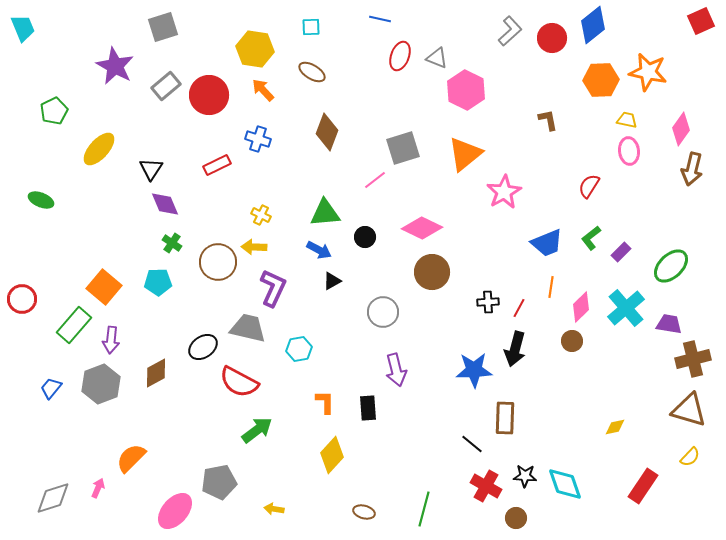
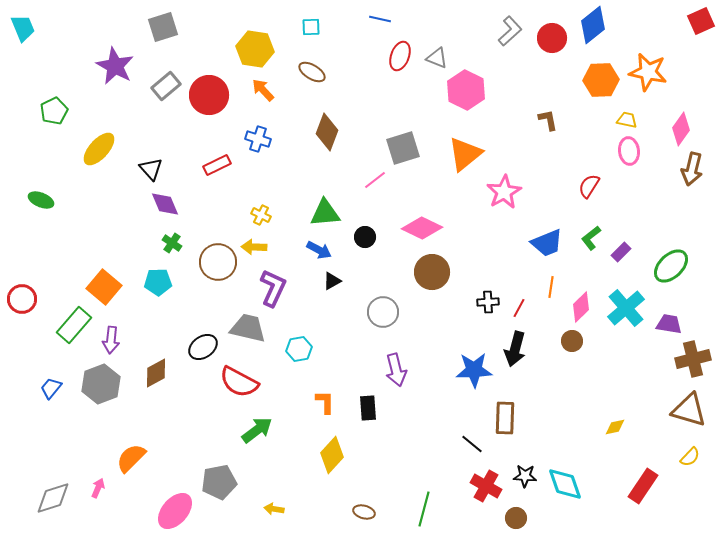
black triangle at (151, 169): rotated 15 degrees counterclockwise
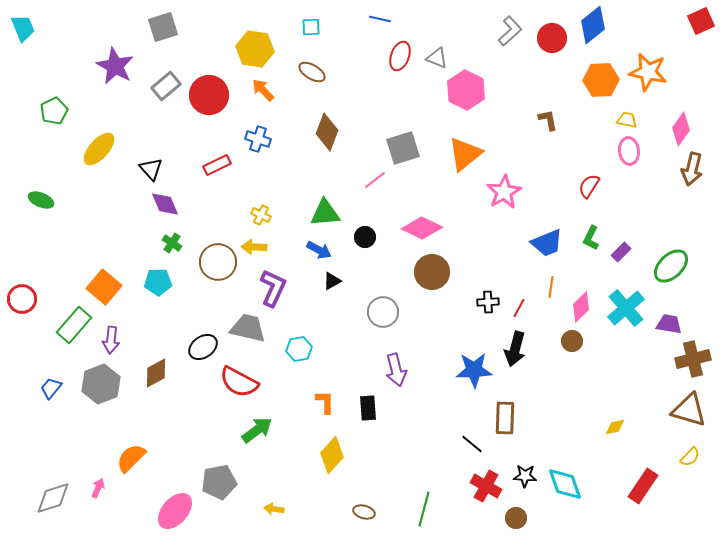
green L-shape at (591, 238): rotated 25 degrees counterclockwise
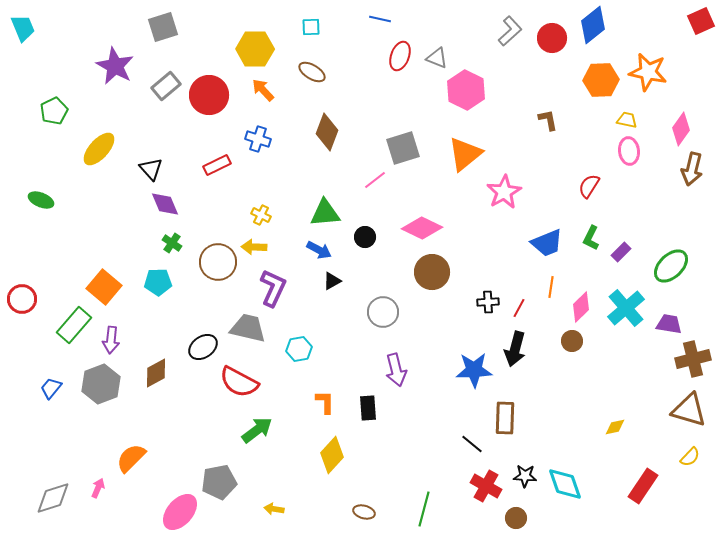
yellow hexagon at (255, 49): rotated 9 degrees counterclockwise
pink ellipse at (175, 511): moved 5 px right, 1 px down
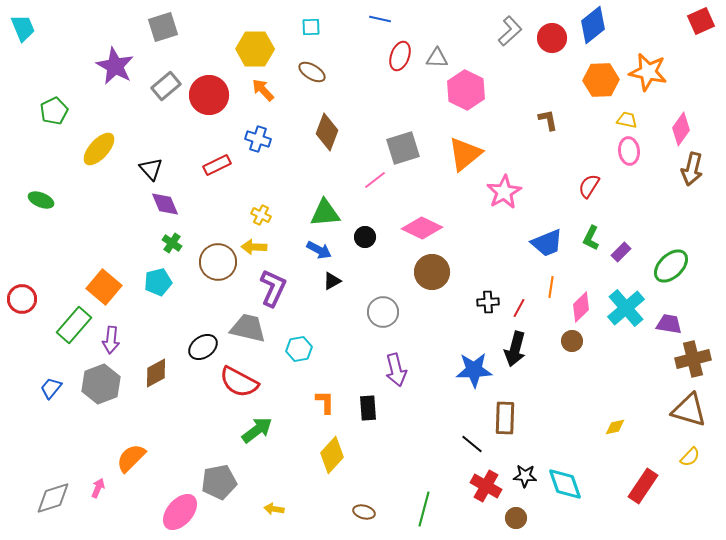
gray triangle at (437, 58): rotated 20 degrees counterclockwise
cyan pentagon at (158, 282): rotated 12 degrees counterclockwise
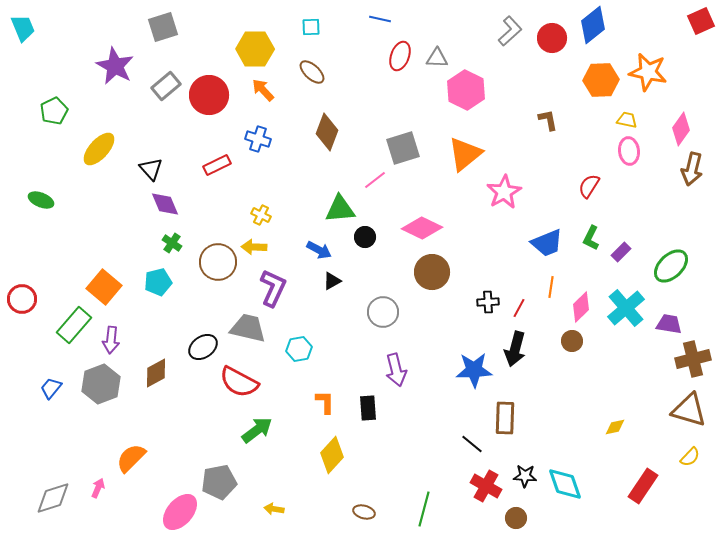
brown ellipse at (312, 72): rotated 12 degrees clockwise
green triangle at (325, 213): moved 15 px right, 4 px up
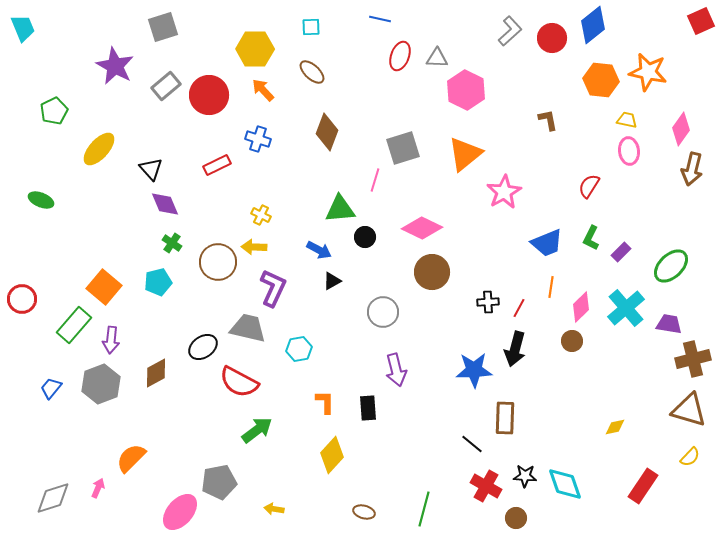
orange hexagon at (601, 80): rotated 8 degrees clockwise
pink line at (375, 180): rotated 35 degrees counterclockwise
